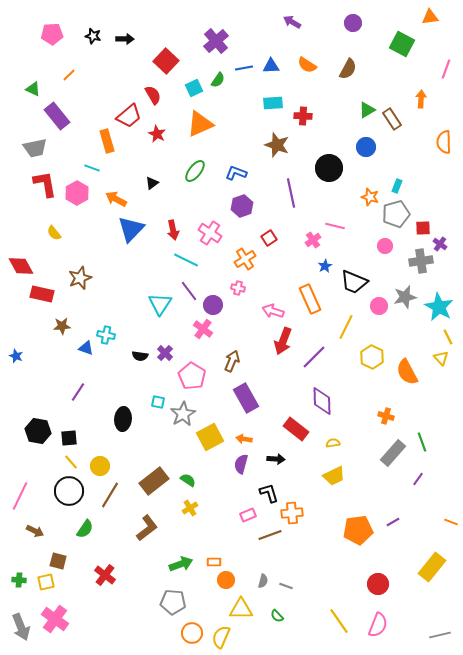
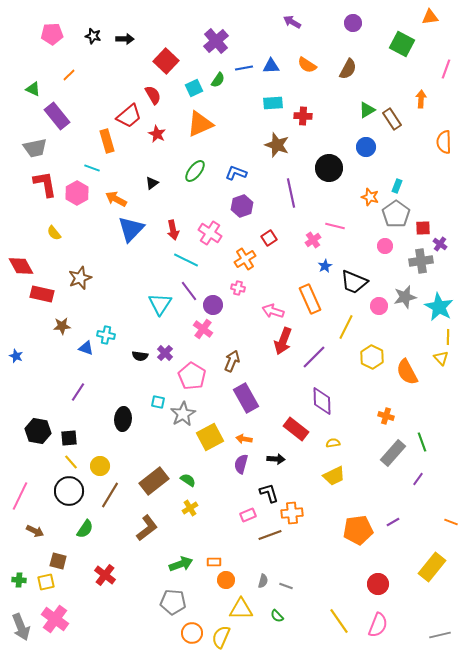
gray pentagon at (396, 214): rotated 20 degrees counterclockwise
yellow line at (448, 337): rotated 28 degrees clockwise
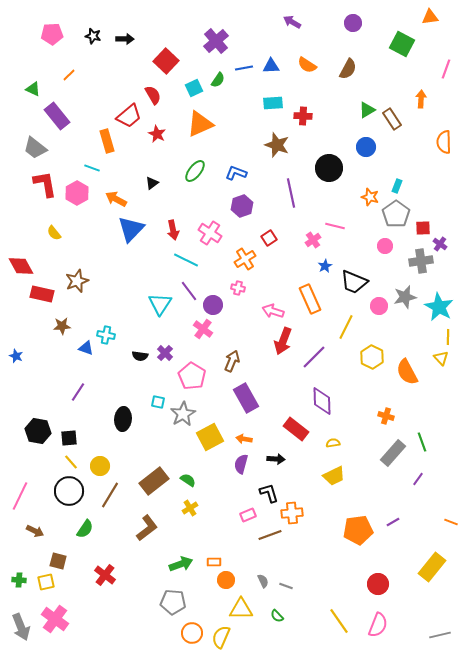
gray trapezoid at (35, 148): rotated 50 degrees clockwise
brown star at (80, 278): moved 3 px left, 3 px down
gray semicircle at (263, 581): rotated 40 degrees counterclockwise
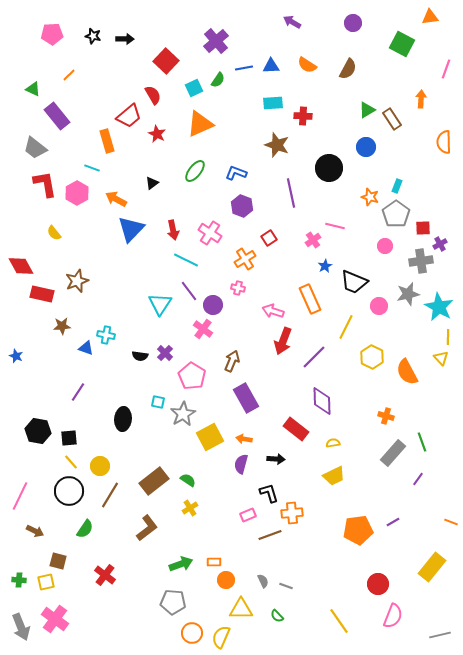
purple hexagon at (242, 206): rotated 20 degrees counterclockwise
purple cross at (440, 244): rotated 24 degrees clockwise
gray star at (405, 297): moved 3 px right, 3 px up
pink semicircle at (378, 625): moved 15 px right, 9 px up
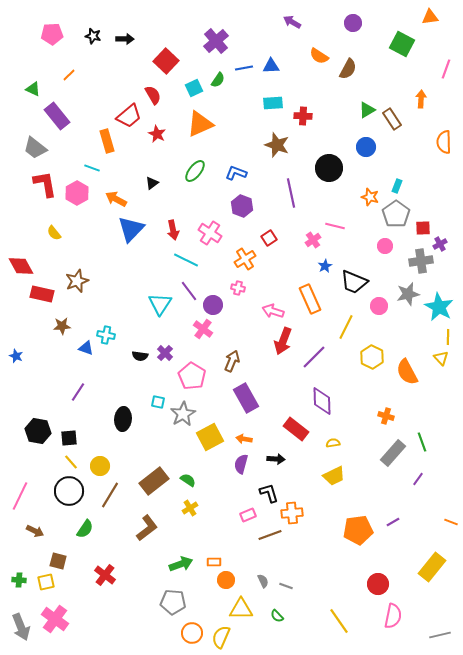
orange semicircle at (307, 65): moved 12 px right, 9 px up
pink semicircle at (393, 616): rotated 10 degrees counterclockwise
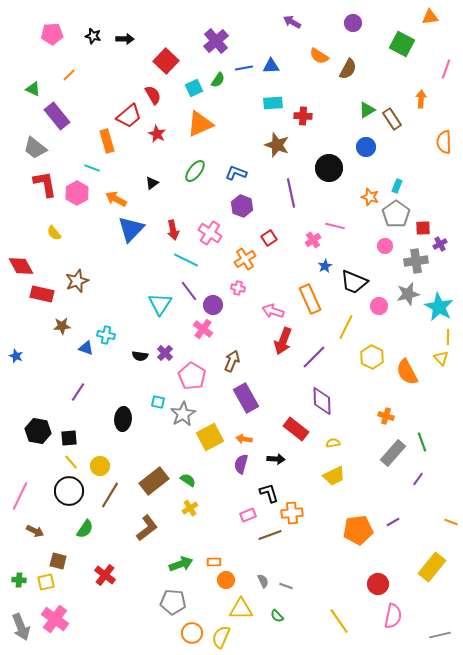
gray cross at (421, 261): moved 5 px left
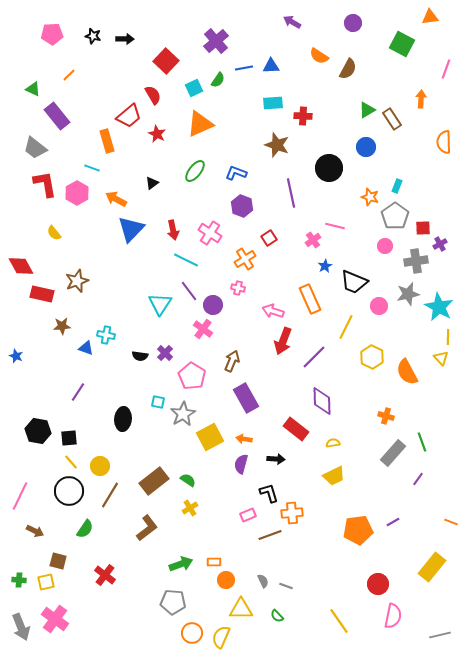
gray pentagon at (396, 214): moved 1 px left, 2 px down
